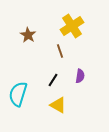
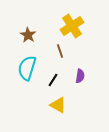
cyan semicircle: moved 9 px right, 26 px up
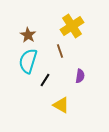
cyan semicircle: moved 1 px right, 7 px up
black line: moved 8 px left
yellow triangle: moved 3 px right
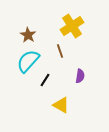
cyan semicircle: rotated 25 degrees clockwise
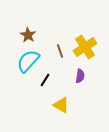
yellow cross: moved 13 px right, 21 px down
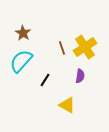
brown star: moved 5 px left, 2 px up
brown line: moved 2 px right, 3 px up
cyan semicircle: moved 7 px left
yellow triangle: moved 6 px right
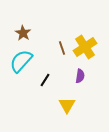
yellow triangle: rotated 30 degrees clockwise
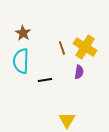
yellow cross: rotated 25 degrees counterclockwise
cyan semicircle: rotated 40 degrees counterclockwise
purple semicircle: moved 1 px left, 4 px up
black line: rotated 48 degrees clockwise
yellow triangle: moved 15 px down
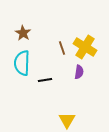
cyan semicircle: moved 1 px right, 2 px down
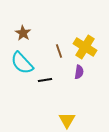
brown line: moved 3 px left, 3 px down
cyan semicircle: rotated 45 degrees counterclockwise
